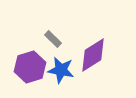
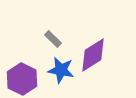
purple hexagon: moved 8 px left, 12 px down; rotated 16 degrees counterclockwise
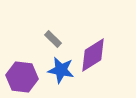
purple hexagon: moved 2 px up; rotated 20 degrees counterclockwise
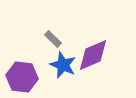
purple diamond: rotated 9 degrees clockwise
blue star: moved 2 px right, 5 px up; rotated 12 degrees clockwise
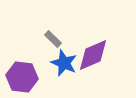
blue star: moved 1 px right, 2 px up
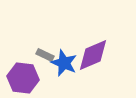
gray rectangle: moved 8 px left, 16 px down; rotated 18 degrees counterclockwise
purple hexagon: moved 1 px right, 1 px down
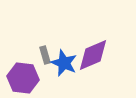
gray rectangle: rotated 48 degrees clockwise
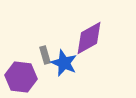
purple diamond: moved 4 px left, 17 px up; rotated 6 degrees counterclockwise
purple hexagon: moved 2 px left, 1 px up
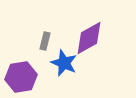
gray rectangle: moved 14 px up; rotated 30 degrees clockwise
purple hexagon: rotated 16 degrees counterclockwise
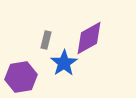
gray rectangle: moved 1 px right, 1 px up
blue star: rotated 16 degrees clockwise
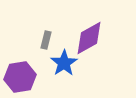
purple hexagon: moved 1 px left
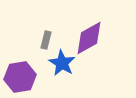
blue star: moved 2 px left; rotated 8 degrees counterclockwise
